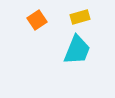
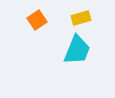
yellow rectangle: moved 1 px right, 1 px down
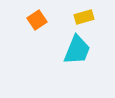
yellow rectangle: moved 3 px right, 1 px up
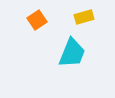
cyan trapezoid: moved 5 px left, 3 px down
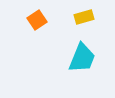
cyan trapezoid: moved 10 px right, 5 px down
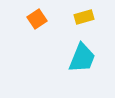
orange square: moved 1 px up
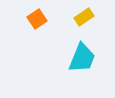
yellow rectangle: rotated 18 degrees counterclockwise
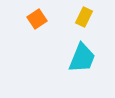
yellow rectangle: rotated 30 degrees counterclockwise
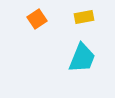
yellow rectangle: rotated 54 degrees clockwise
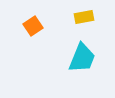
orange square: moved 4 px left, 7 px down
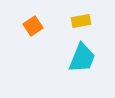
yellow rectangle: moved 3 px left, 4 px down
